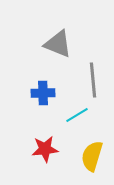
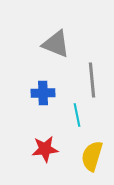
gray triangle: moved 2 px left
gray line: moved 1 px left
cyan line: rotated 70 degrees counterclockwise
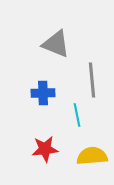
yellow semicircle: rotated 68 degrees clockwise
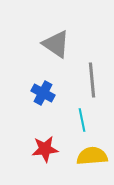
gray triangle: rotated 12 degrees clockwise
blue cross: rotated 30 degrees clockwise
cyan line: moved 5 px right, 5 px down
